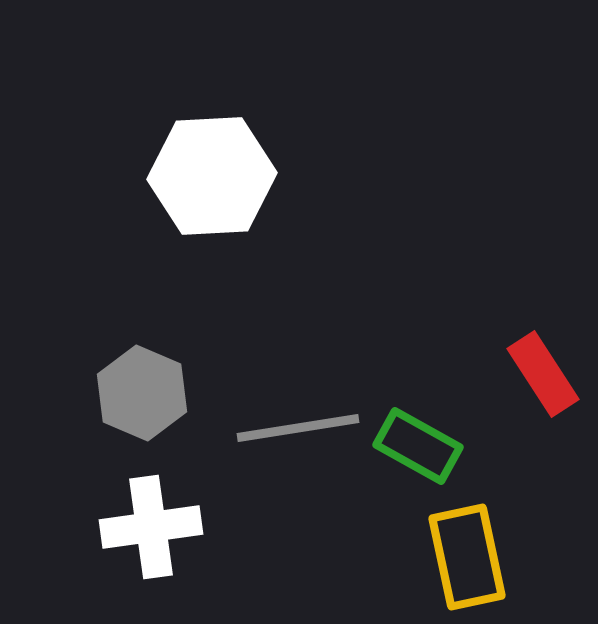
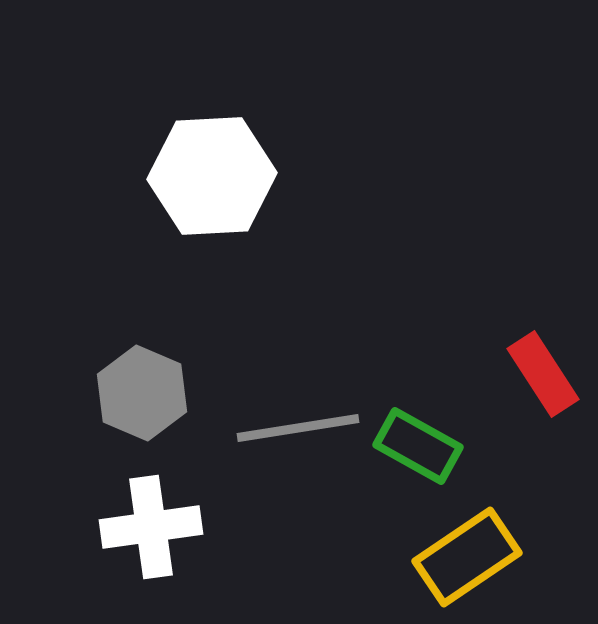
yellow rectangle: rotated 68 degrees clockwise
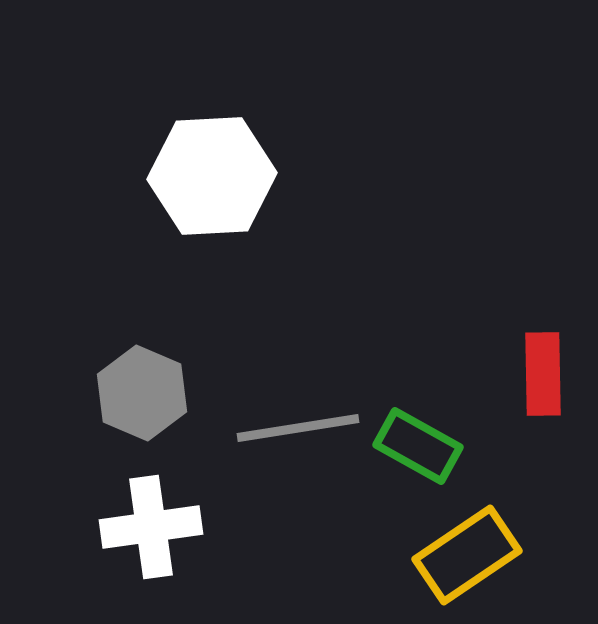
red rectangle: rotated 32 degrees clockwise
yellow rectangle: moved 2 px up
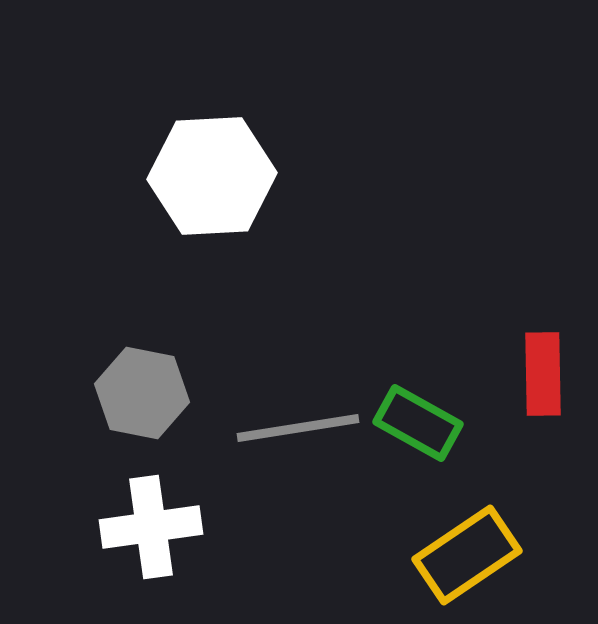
gray hexagon: rotated 12 degrees counterclockwise
green rectangle: moved 23 px up
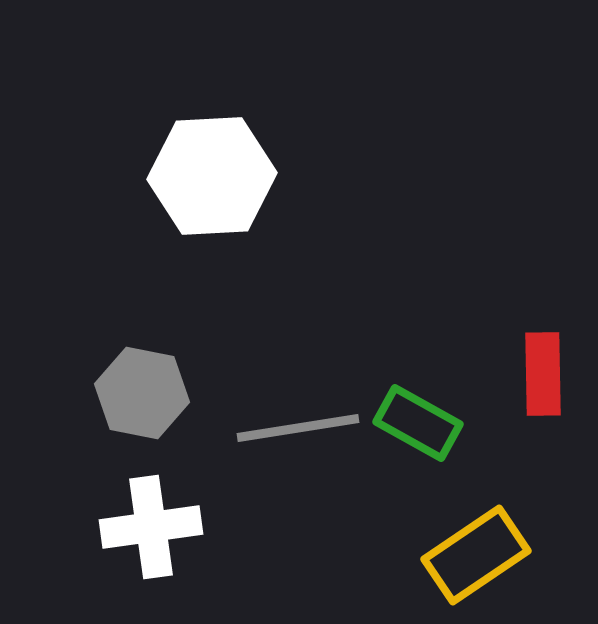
yellow rectangle: moved 9 px right
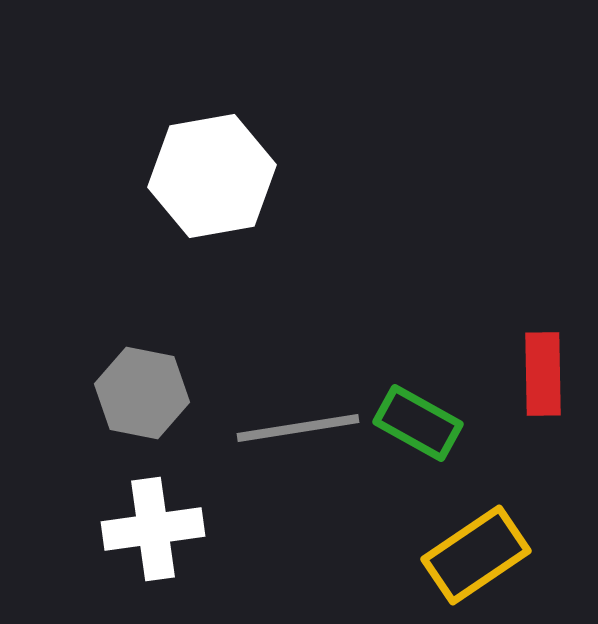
white hexagon: rotated 7 degrees counterclockwise
white cross: moved 2 px right, 2 px down
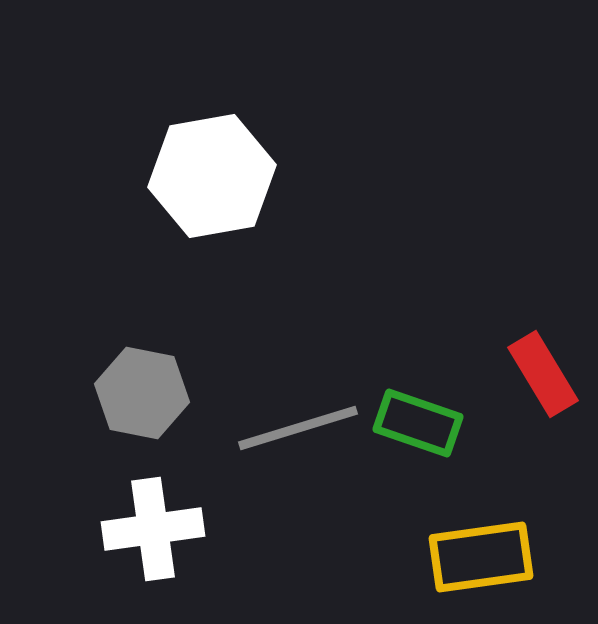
red rectangle: rotated 30 degrees counterclockwise
green rectangle: rotated 10 degrees counterclockwise
gray line: rotated 8 degrees counterclockwise
yellow rectangle: moved 5 px right, 2 px down; rotated 26 degrees clockwise
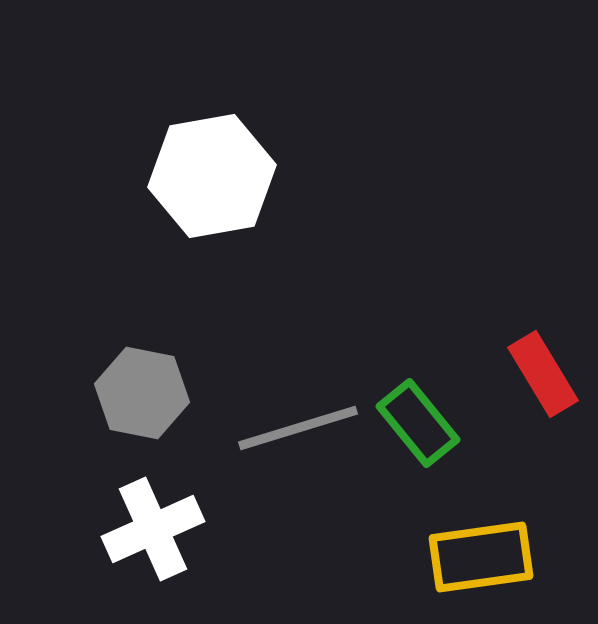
green rectangle: rotated 32 degrees clockwise
white cross: rotated 16 degrees counterclockwise
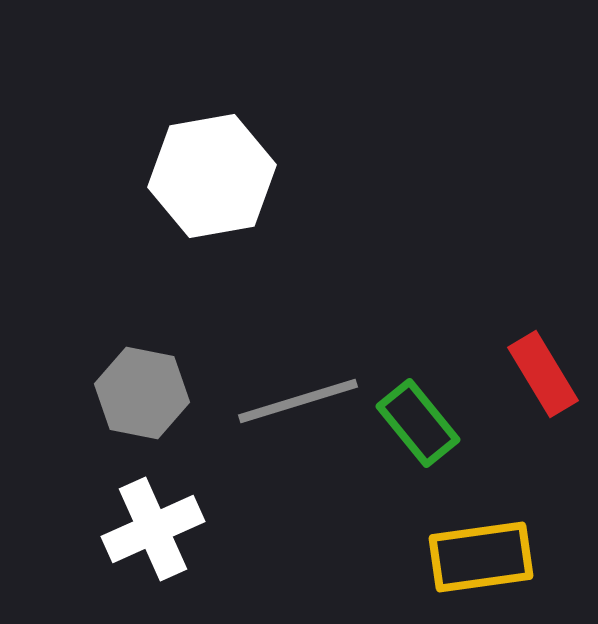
gray line: moved 27 px up
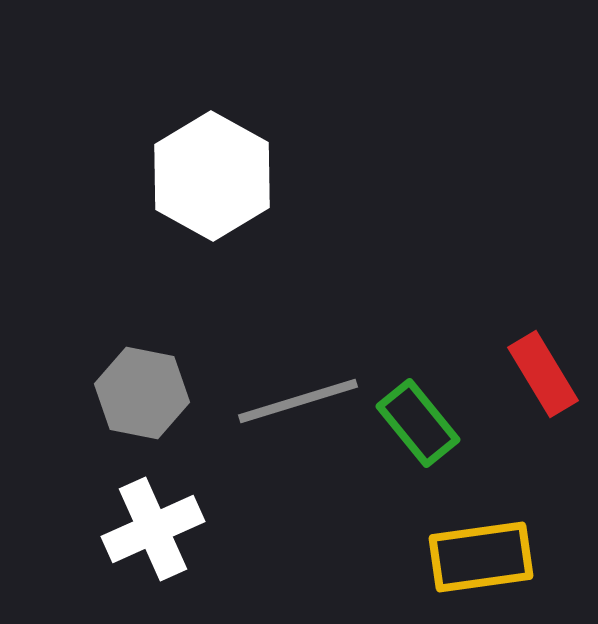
white hexagon: rotated 21 degrees counterclockwise
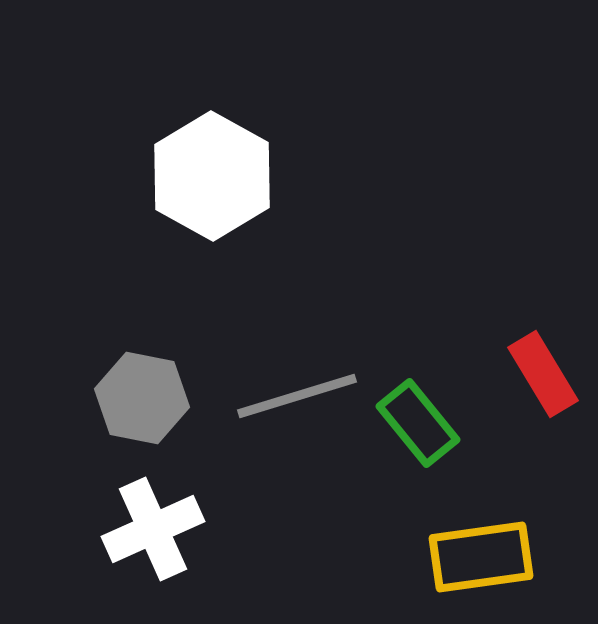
gray hexagon: moved 5 px down
gray line: moved 1 px left, 5 px up
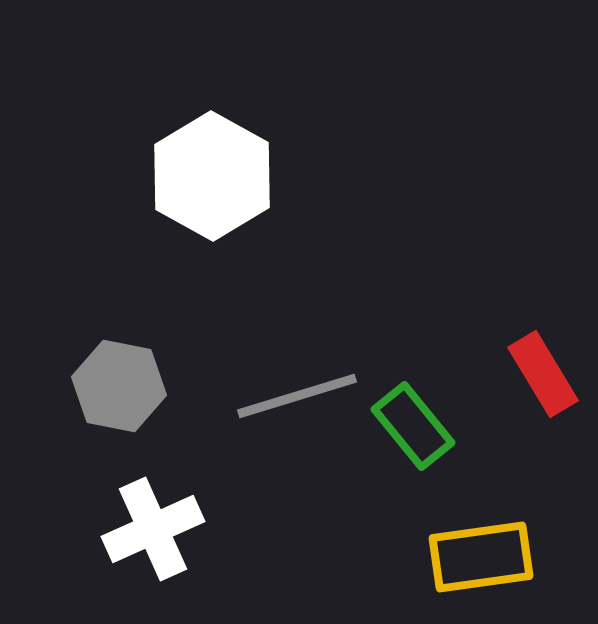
gray hexagon: moved 23 px left, 12 px up
green rectangle: moved 5 px left, 3 px down
